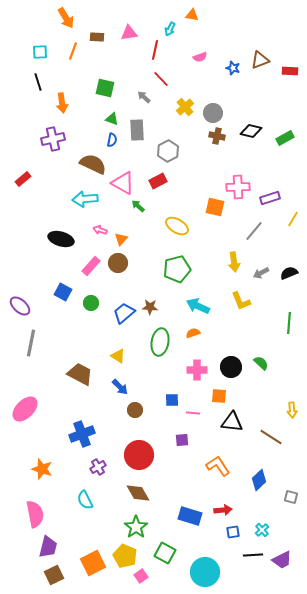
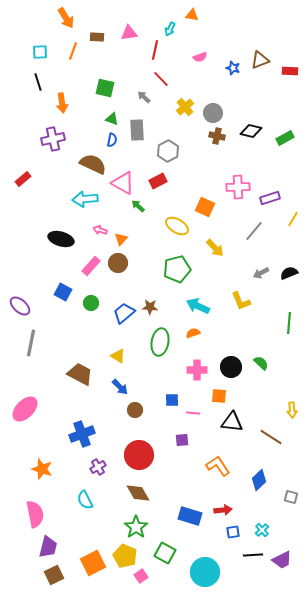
orange square at (215, 207): moved 10 px left; rotated 12 degrees clockwise
yellow arrow at (234, 262): moved 19 px left, 14 px up; rotated 36 degrees counterclockwise
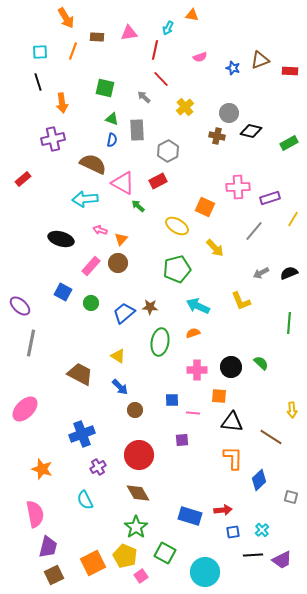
cyan arrow at (170, 29): moved 2 px left, 1 px up
gray circle at (213, 113): moved 16 px right
green rectangle at (285, 138): moved 4 px right, 5 px down
orange L-shape at (218, 466): moved 15 px right, 8 px up; rotated 35 degrees clockwise
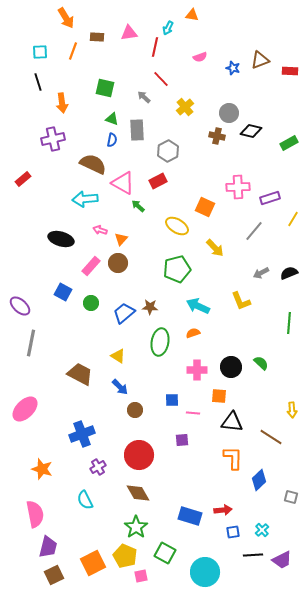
red line at (155, 50): moved 3 px up
pink square at (141, 576): rotated 24 degrees clockwise
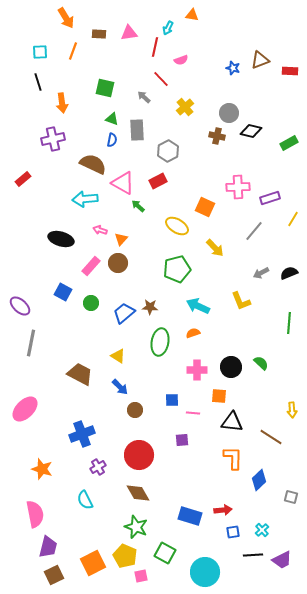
brown rectangle at (97, 37): moved 2 px right, 3 px up
pink semicircle at (200, 57): moved 19 px left, 3 px down
green star at (136, 527): rotated 15 degrees counterclockwise
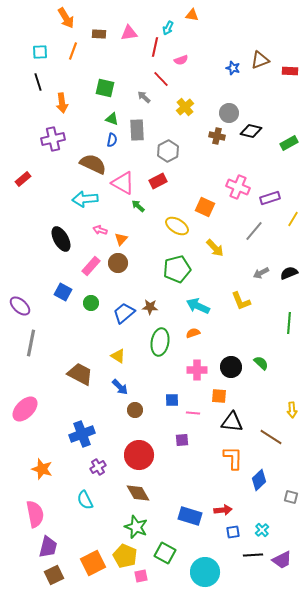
pink cross at (238, 187): rotated 25 degrees clockwise
black ellipse at (61, 239): rotated 45 degrees clockwise
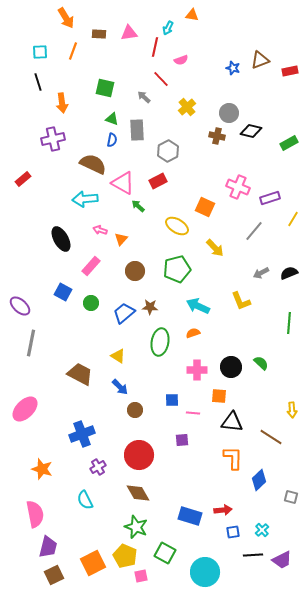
red rectangle at (290, 71): rotated 14 degrees counterclockwise
yellow cross at (185, 107): moved 2 px right
brown circle at (118, 263): moved 17 px right, 8 px down
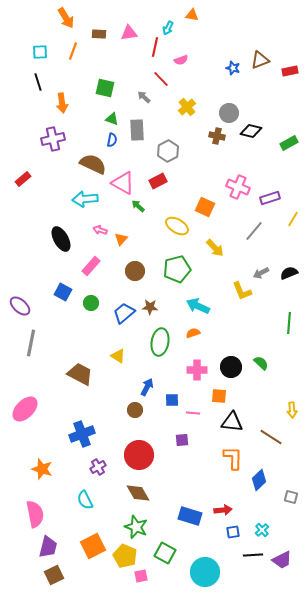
yellow L-shape at (241, 301): moved 1 px right, 10 px up
blue arrow at (120, 387): moved 27 px right; rotated 108 degrees counterclockwise
orange square at (93, 563): moved 17 px up
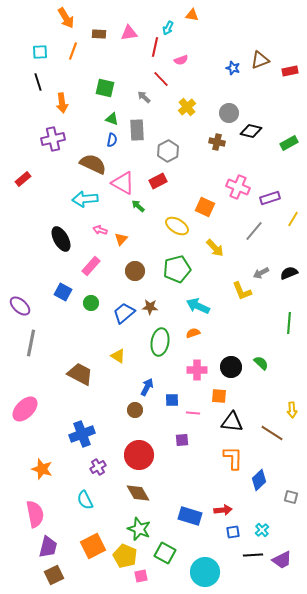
brown cross at (217, 136): moved 6 px down
brown line at (271, 437): moved 1 px right, 4 px up
green star at (136, 527): moved 3 px right, 2 px down
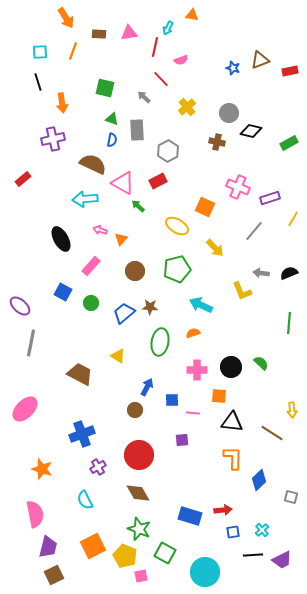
gray arrow at (261, 273): rotated 35 degrees clockwise
cyan arrow at (198, 306): moved 3 px right, 1 px up
